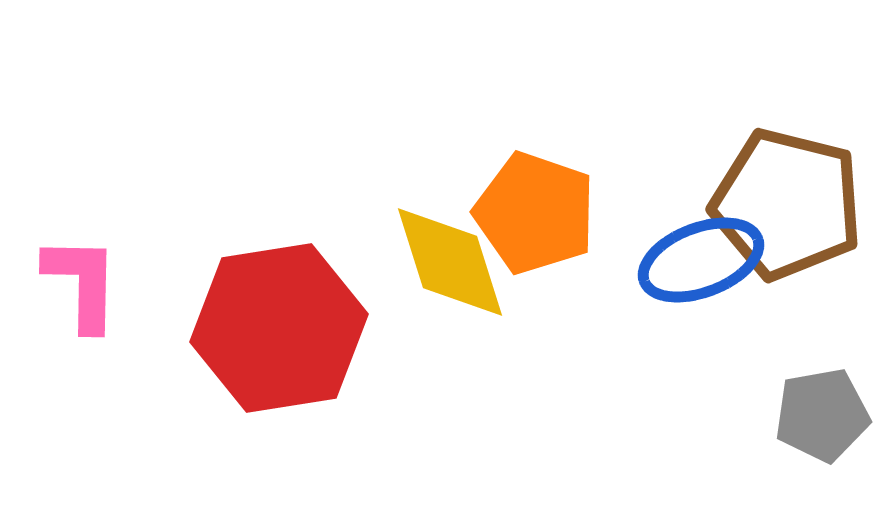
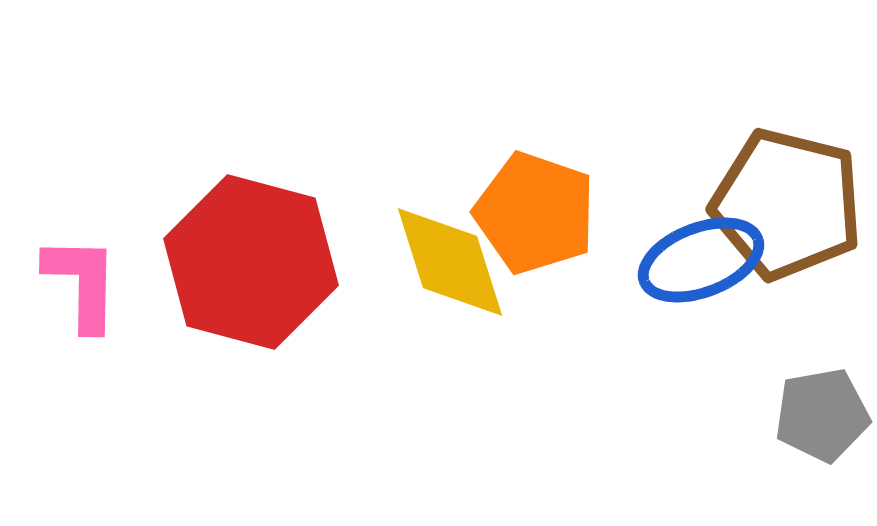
red hexagon: moved 28 px left, 66 px up; rotated 24 degrees clockwise
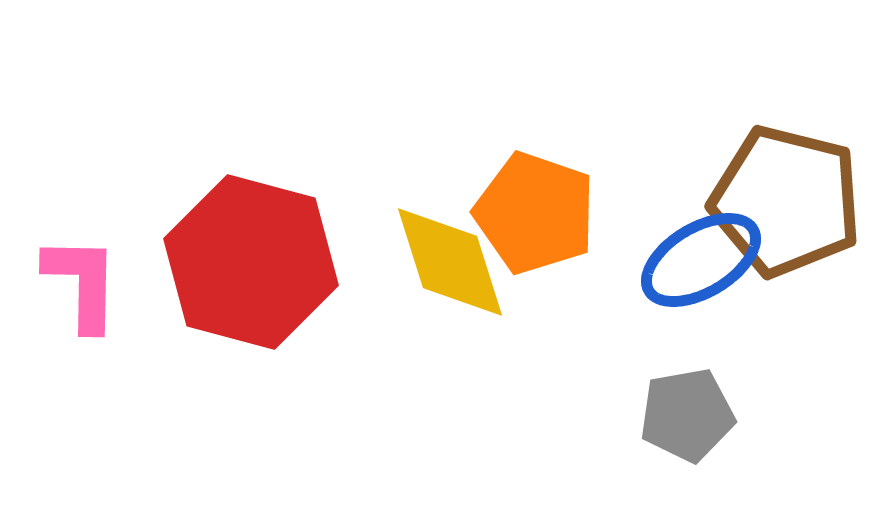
brown pentagon: moved 1 px left, 3 px up
blue ellipse: rotated 10 degrees counterclockwise
gray pentagon: moved 135 px left
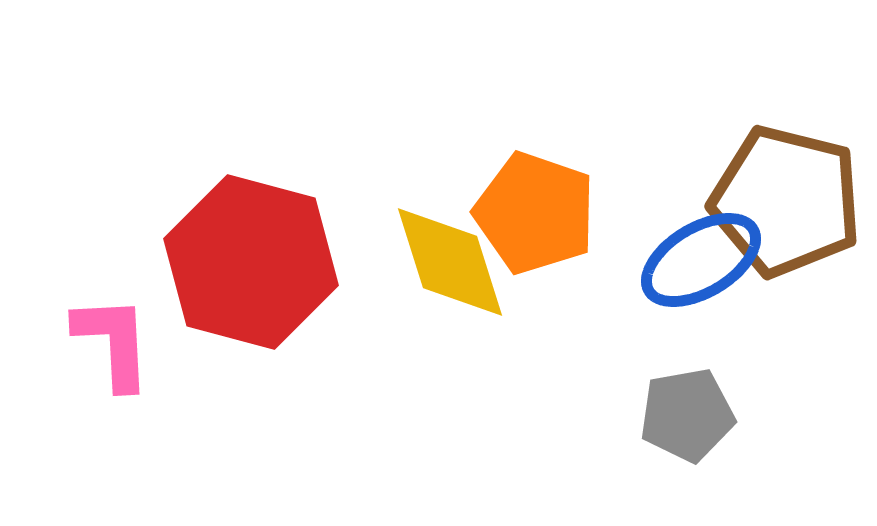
pink L-shape: moved 31 px right, 59 px down; rotated 4 degrees counterclockwise
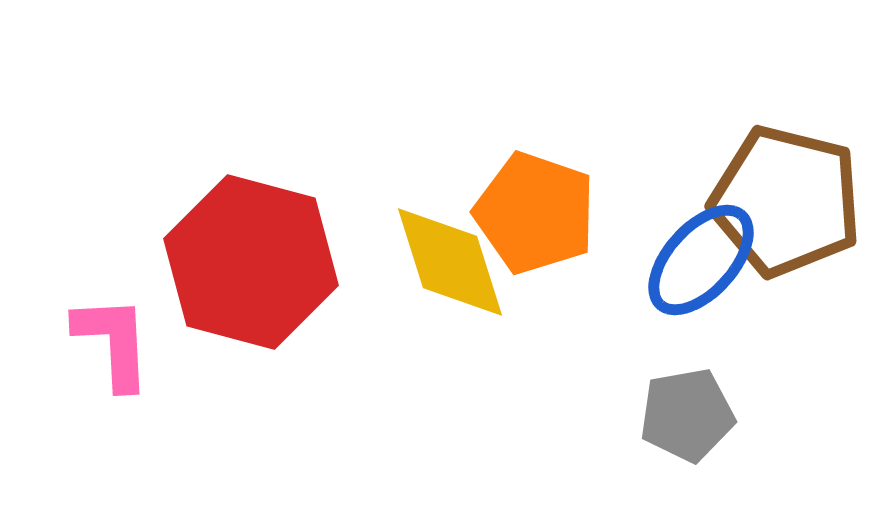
blue ellipse: rotated 17 degrees counterclockwise
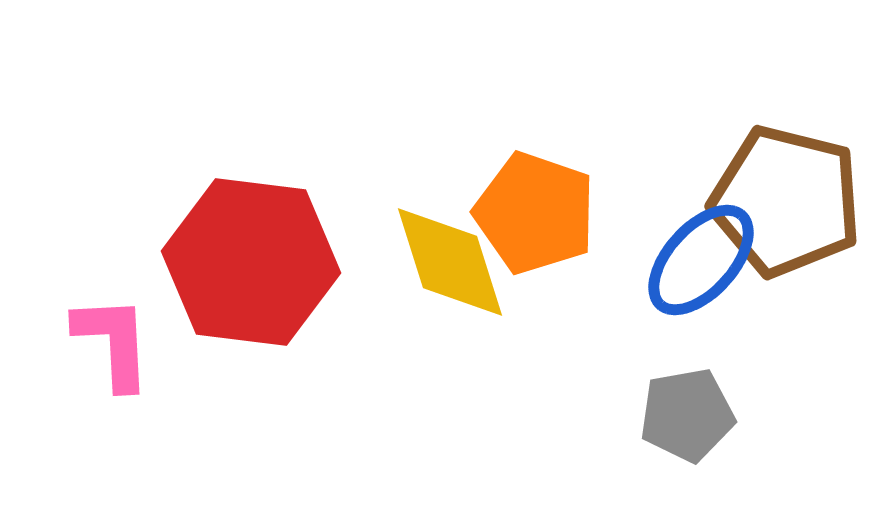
red hexagon: rotated 8 degrees counterclockwise
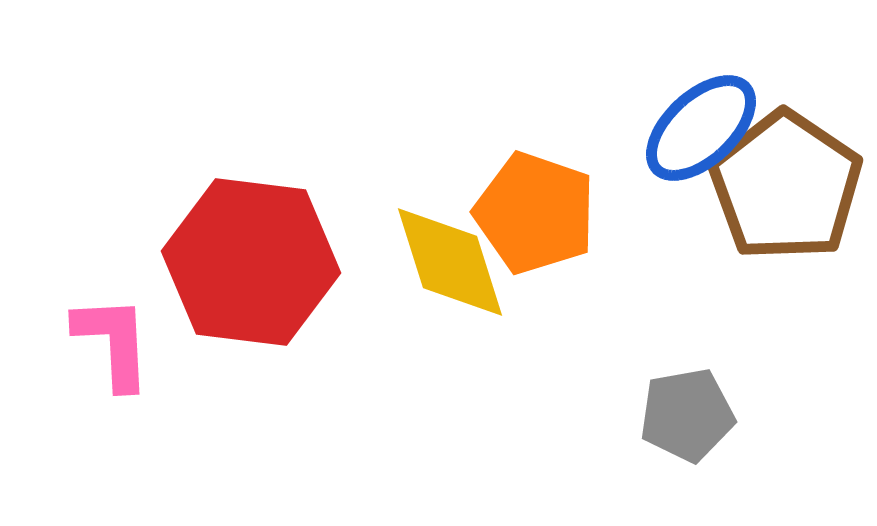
brown pentagon: moved 15 px up; rotated 20 degrees clockwise
blue ellipse: moved 132 px up; rotated 5 degrees clockwise
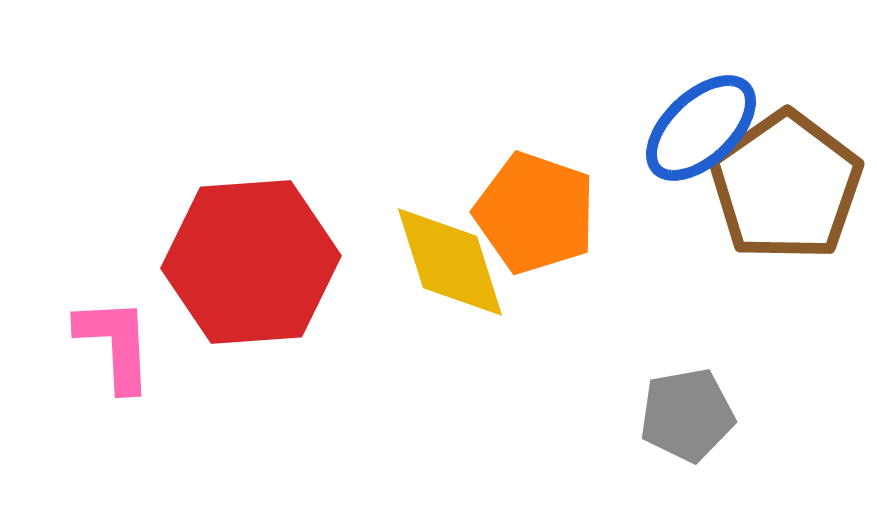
brown pentagon: rotated 3 degrees clockwise
red hexagon: rotated 11 degrees counterclockwise
pink L-shape: moved 2 px right, 2 px down
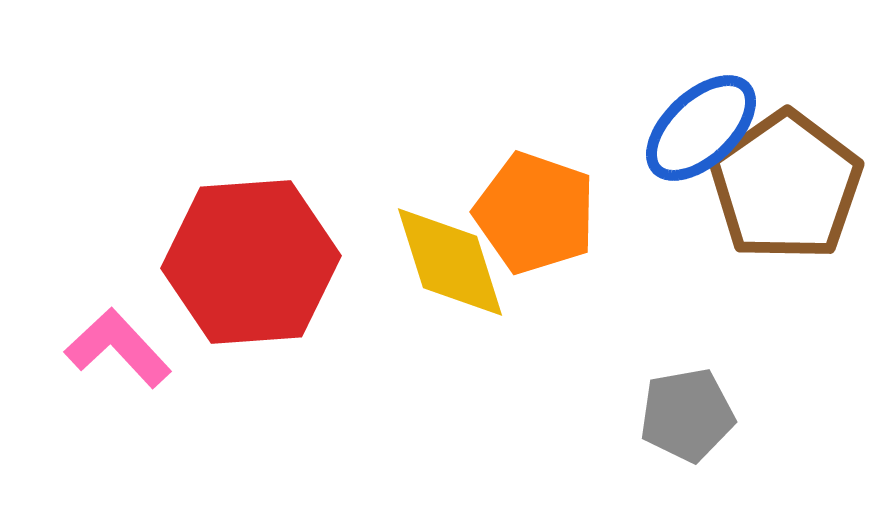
pink L-shape: moved 3 px right, 4 px down; rotated 40 degrees counterclockwise
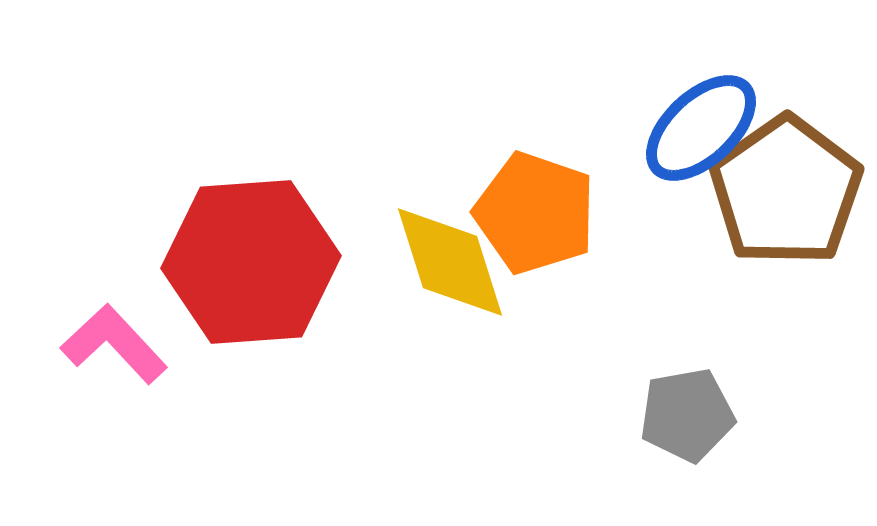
brown pentagon: moved 5 px down
pink L-shape: moved 4 px left, 4 px up
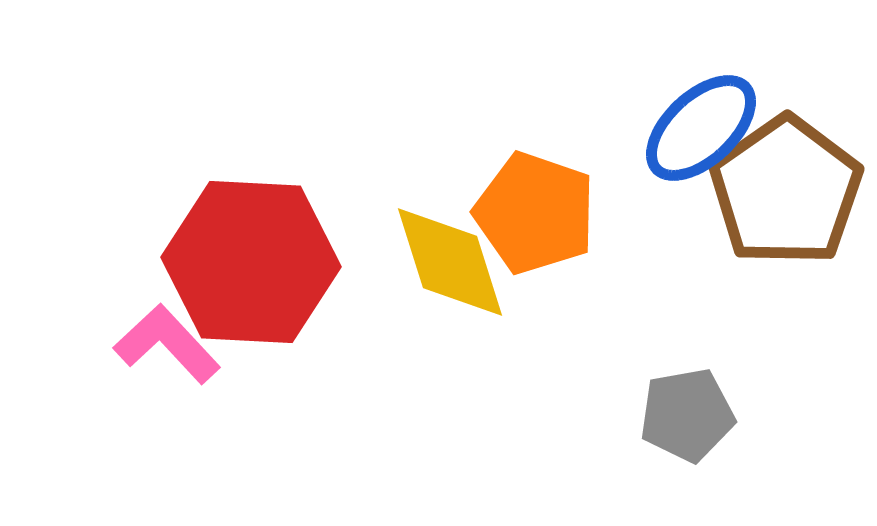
red hexagon: rotated 7 degrees clockwise
pink L-shape: moved 53 px right
